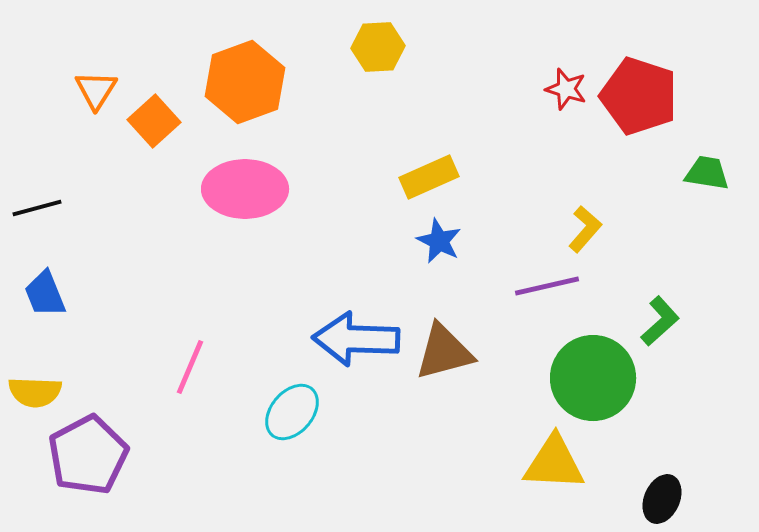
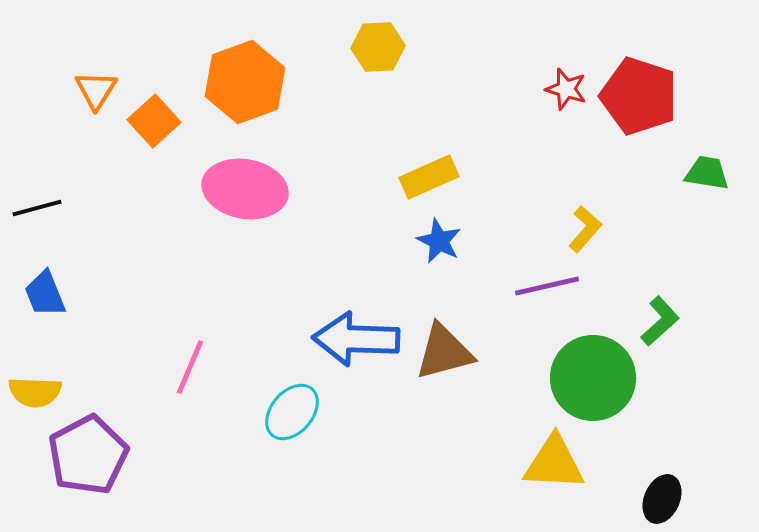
pink ellipse: rotated 10 degrees clockwise
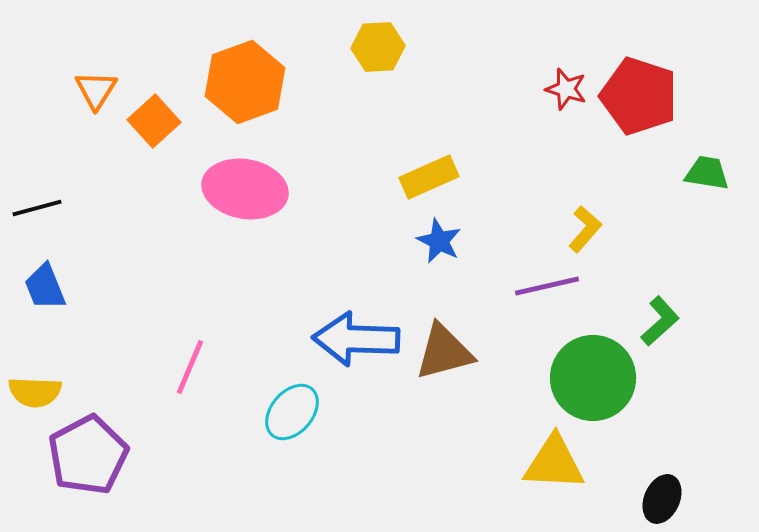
blue trapezoid: moved 7 px up
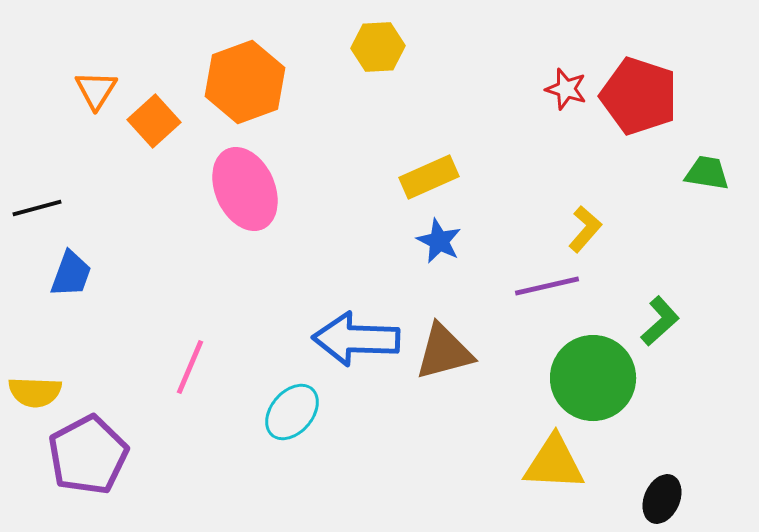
pink ellipse: rotated 56 degrees clockwise
blue trapezoid: moved 26 px right, 13 px up; rotated 138 degrees counterclockwise
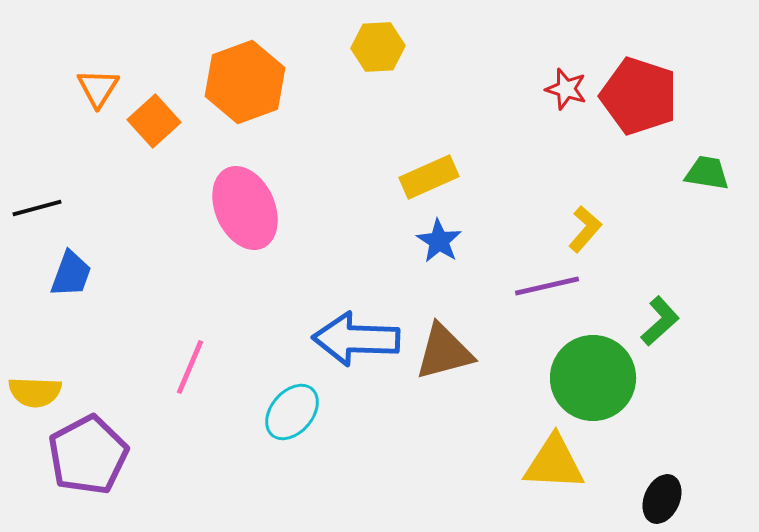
orange triangle: moved 2 px right, 2 px up
pink ellipse: moved 19 px down
blue star: rotated 6 degrees clockwise
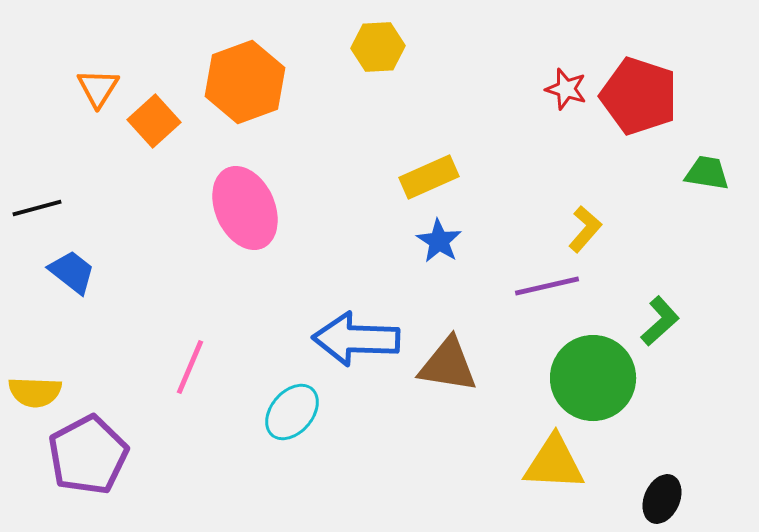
blue trapezoid: moved 1 px right, 2 px up; rotated 72 degrees counterclockwise
brown triangle: moved 4 px right, 13 px down; rotated 24 degrees clockwise
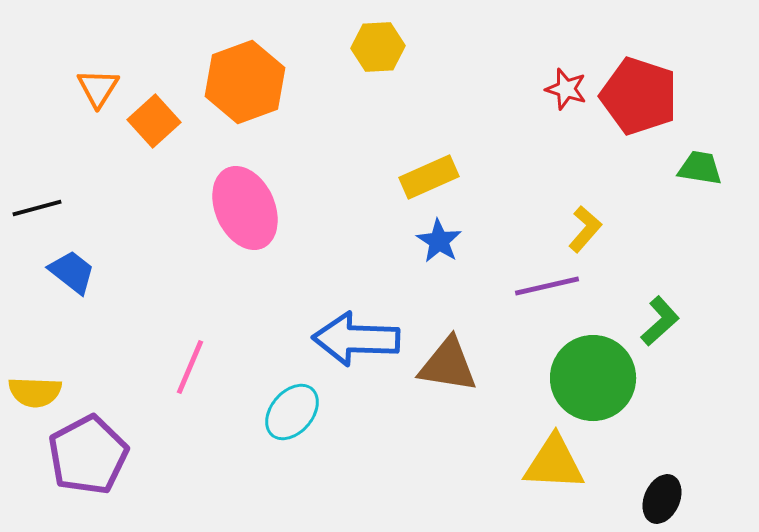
green trapezoid: moved 7 px left, 5 px up
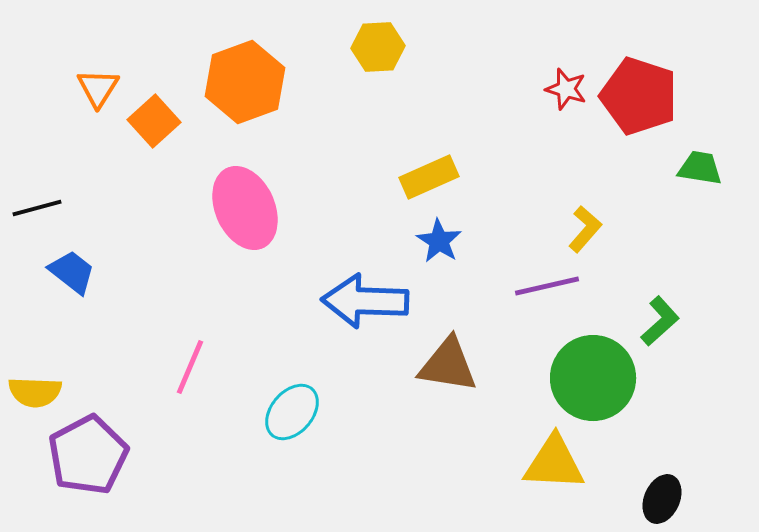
blue arrow: moved 9 px right, 38 px up
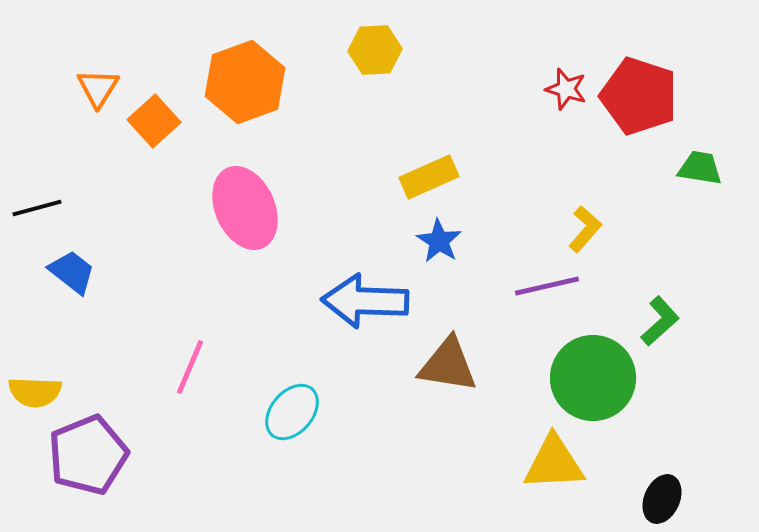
yellow hexagon: moved 3 px left, 3 px down
purple pentagon: rotated 6 degrees clockwise
yellow triangle: rotated 6 degrees counterclockwise
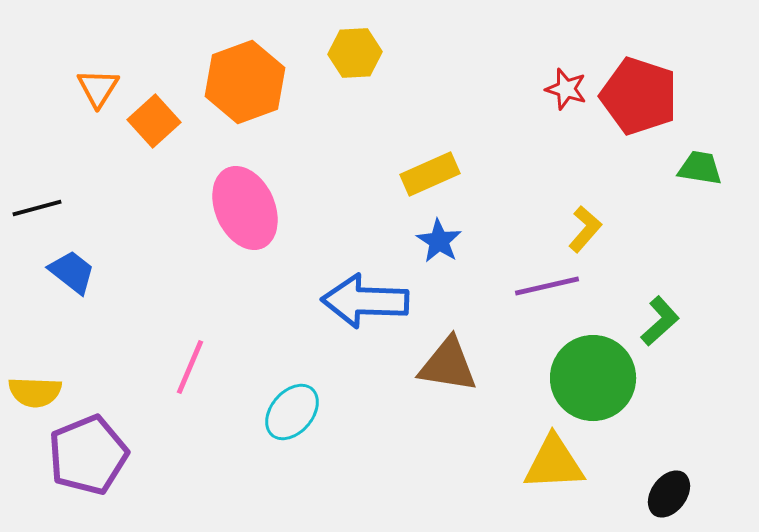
yellow hexagon: moved 20 px left, 3 px down
yellow rectangle: moved 1 px right, 3 px up
black ellipse: moved 7 px right, 5 px up; rotated 12 degrees clockwise
